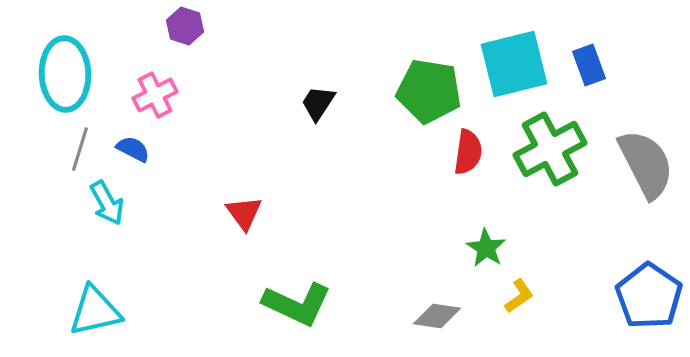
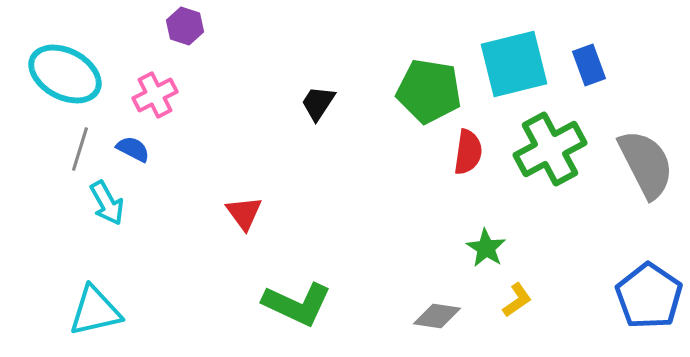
cyan ellipse: rotated 60 degrees counterclockwise
yellow L-shape: moved 2 px left, 4 px down
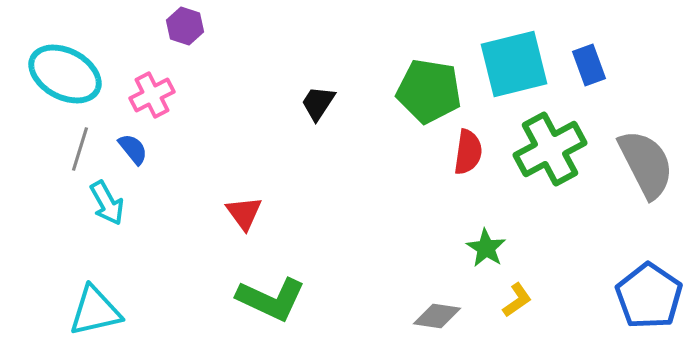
pink cross: moved 3 px left
blue semicircle: rotated 24 degrees clockwise
green L-shape: moved 26 px left, 5 px up
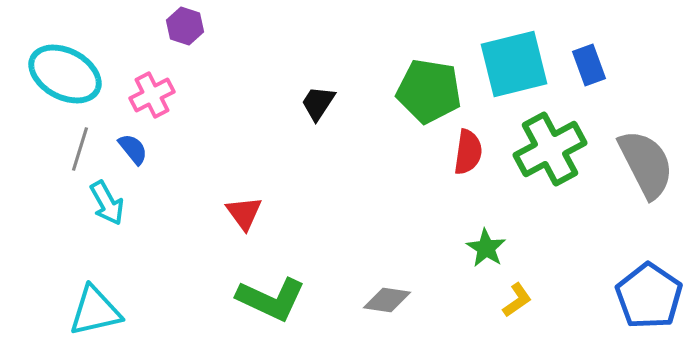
gray diamond: moved 50 px left, 16 px up
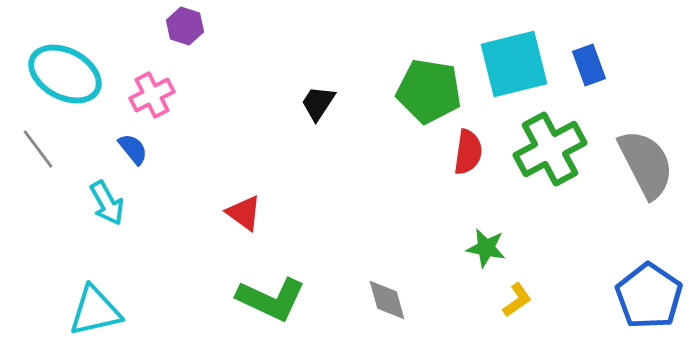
gray line: moved 42 px left; rotated 54 degrees counterclockwise
red triangle: rotated 18 degrees counterclockwise
green star: rotated 21 degrees counterclockwise
gray diamond: rotated 66 degrees clockwise
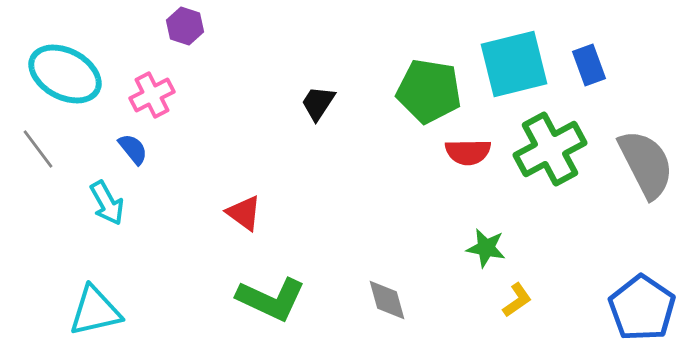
red semicircle: rotated 81 degrees clockwise
blue pentagon: moved 7 px left, 12 px down
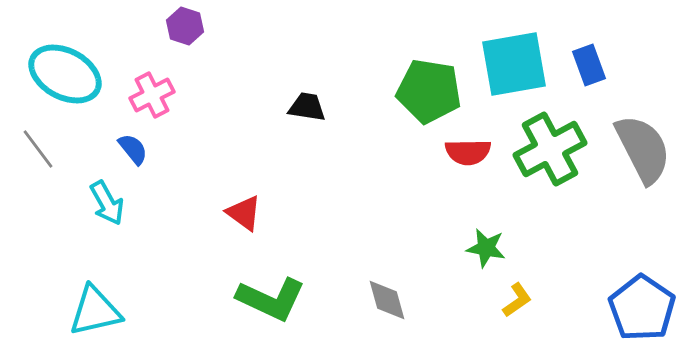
cyan square: rotated 4 degrees clockwise
black trapezoid: moved 11 px left, 4 px down; rotated 66 degrees clockwise
gray semicircle: moved 3 px left, 15 px up
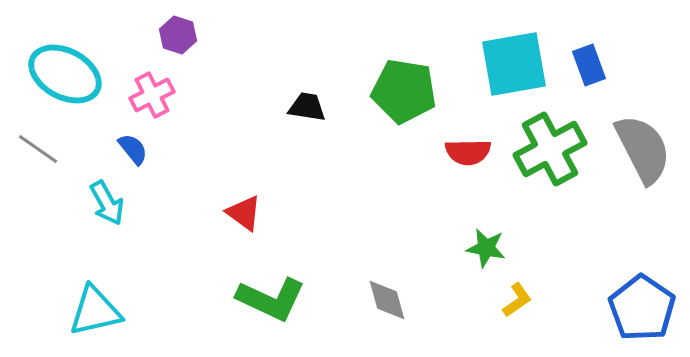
purple hexagon: moved 7 px left, 9 px down
green pentagon: moved 25 px left
gray line: rotated 18 degrees counterclockwise
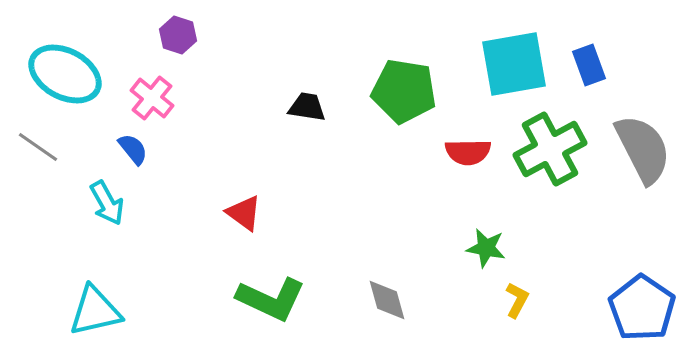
pink cross: moved 3 px down; rotated 24 degrees counterclockwise
gray line: moved 2 px up
yellow L-shape: rotated 27 degrees counterclockwise
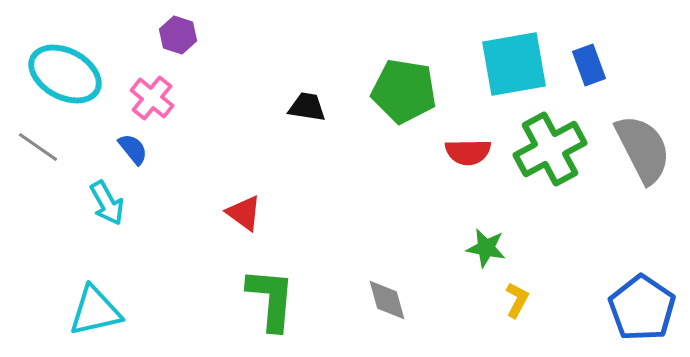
green L-shape: rotated 110 degrees counterclockwise
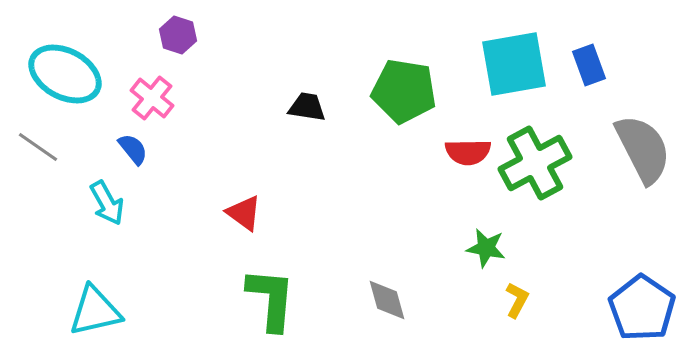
green cross: moved 15 px left, 14 px down
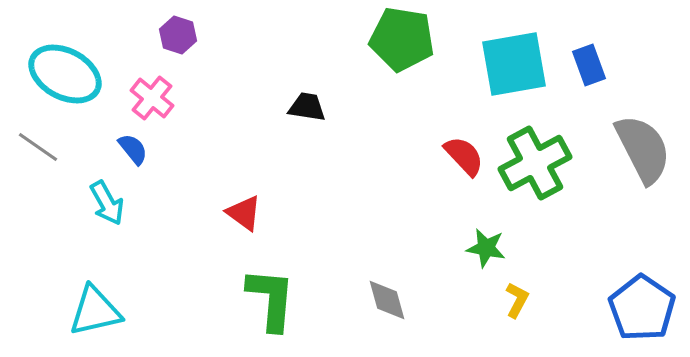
green pentagon: moved 2 px left, 52 px up
red semicircle: moved 4 px left, 4 px down; rotated 132 degrees counterclockwise
